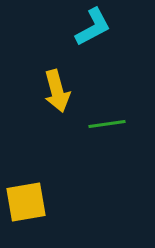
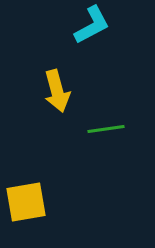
cyan L-shape: moved 1 px left, 2 px up
green line: moved 1 px left, 5 px down
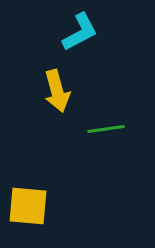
cyan L-shape: moved 12 px left, 7 px down
yellow square: moved 2 px right, 4 px down; rotated 15 degrees clockwise
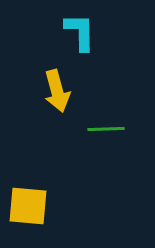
cyan L-shape: rotated 63 degrees counterclockwise
green line: rotated 6 degrees clockwise
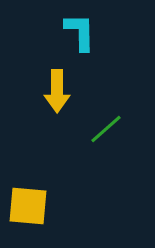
yellow arrow: rotated 15 degrees clockwise
green line: rotated 39 degrees counterclockwise
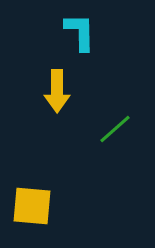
green line: moved 9 px right
yellow square: moved 4 px right
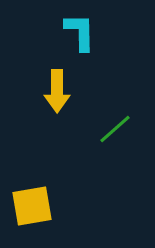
yellow square: rotated 15 degrees counterclockwise
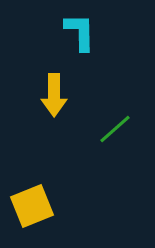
yellow arrow: moved 3 px left, 4 px down
yellow square: rotated 12 degrees counterclockwise
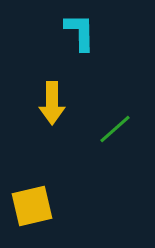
yellow arrow: moved 2 px left, 8 px down
yellow square: rotated 9 degrees clockwise
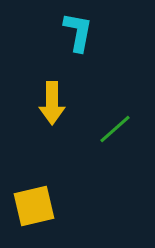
cyan L-shape: moved 2 px left; rotated 12 degrees clockwise
yellow square: moved 2 px right
